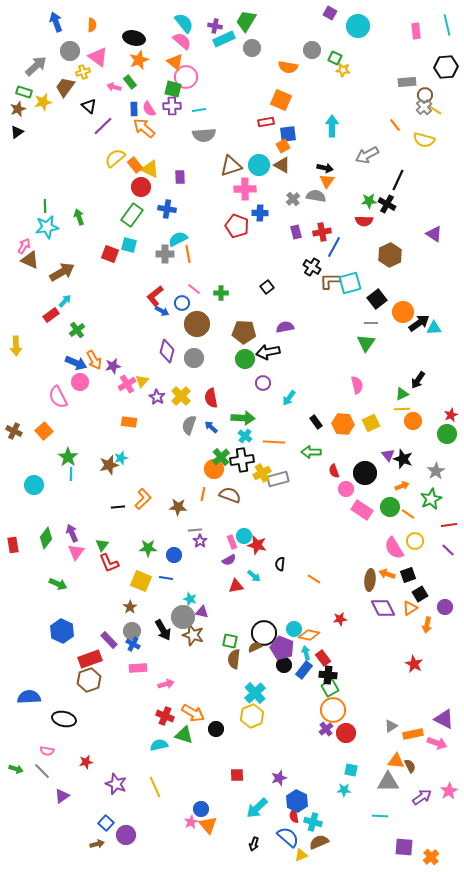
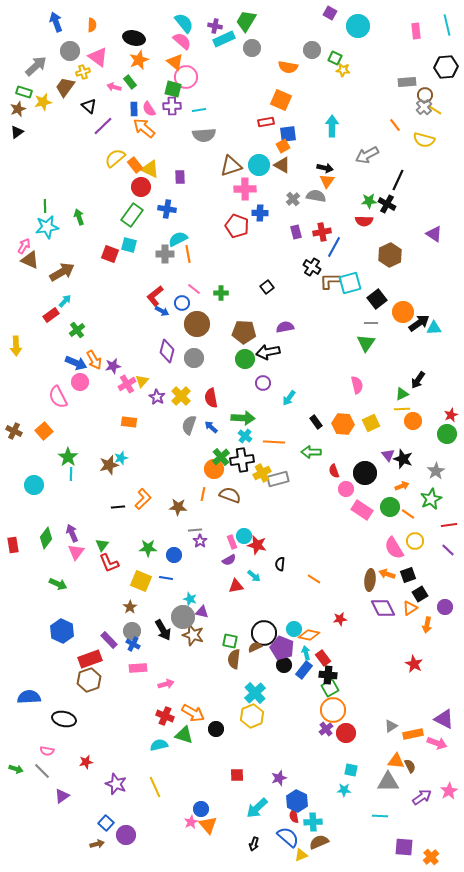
cyan cross at (313, 822): rotated 18 degrees counterclockwise
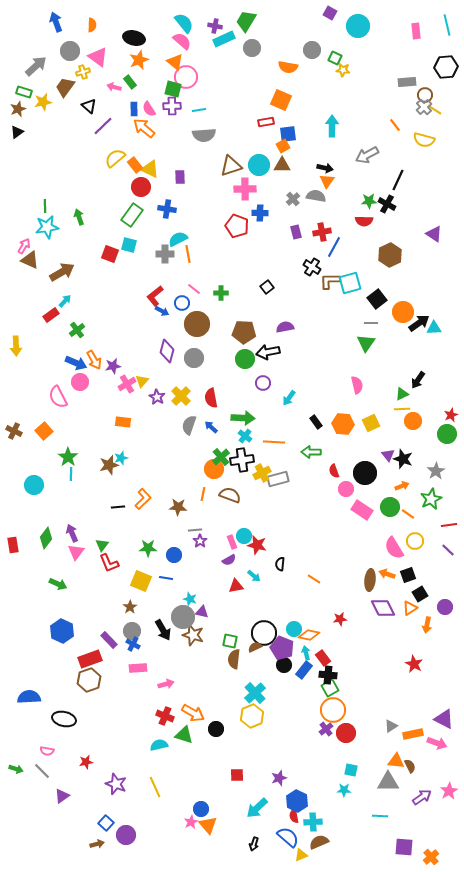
brown triangle at (282, 165): rotated 30 degrees counterclockwise
orange rectangle at (129, 422): moved 6 px left
